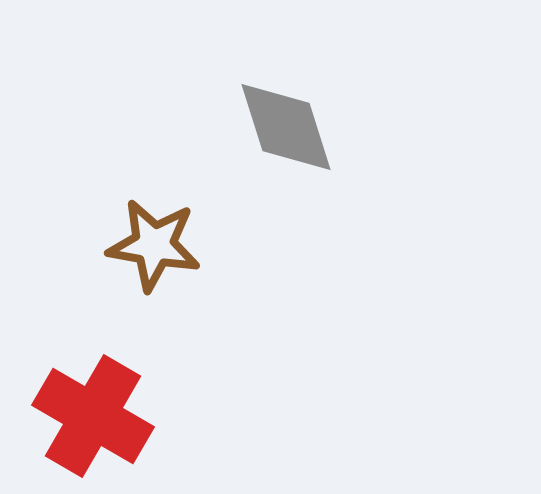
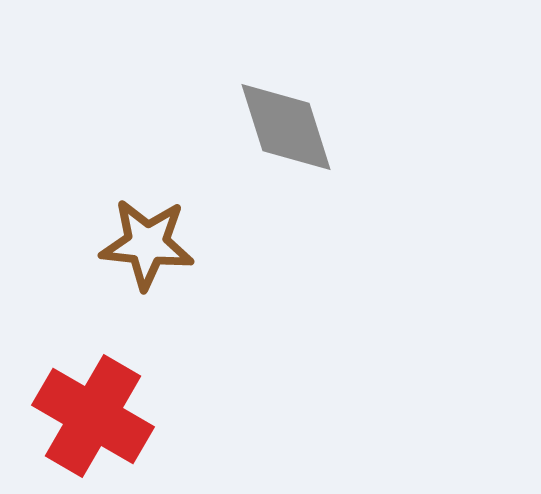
brown star: moved 7 px left, 1 px up; rotated 4 degrees counterclockwise
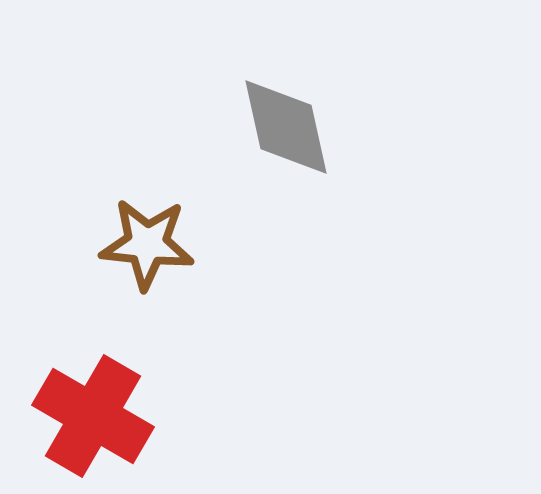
gray diamond: rotated 5 degrees clockwise
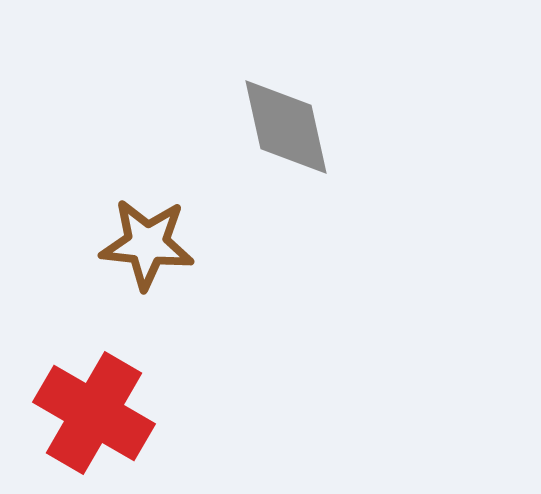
red cross: moved 1 px right, 3 px up
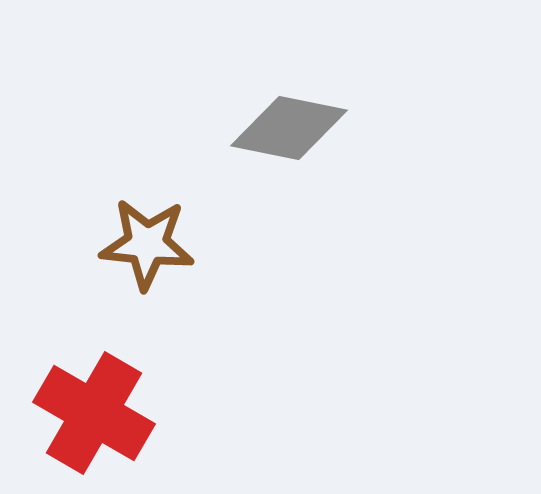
gray diamond: moved 3 px right, 1 px down; rotated 66 degrees counterclockwise
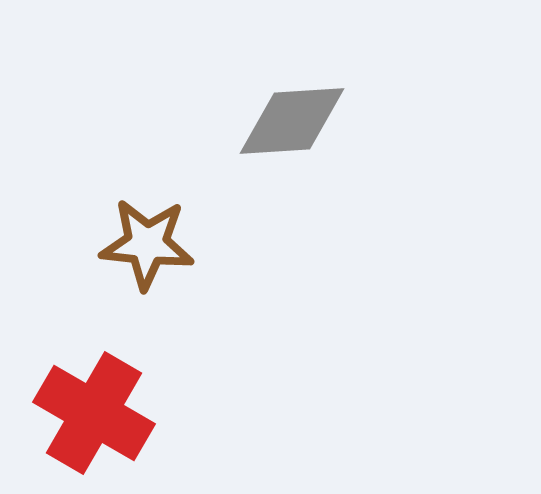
gray diamond: moved 3 px right, 7 px up; rotated 15 degrees counterclockwise
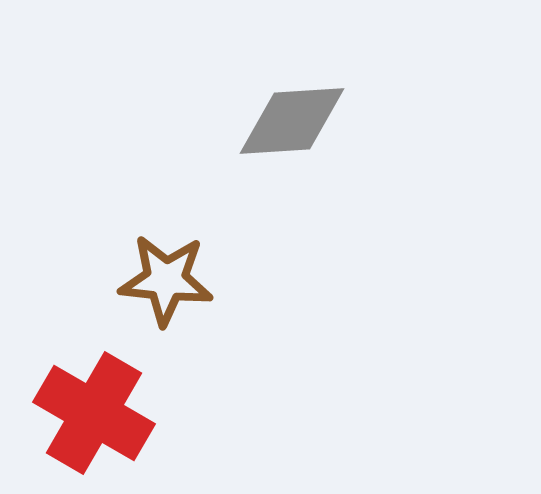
brown star: moved 19 px right, 36 px down
